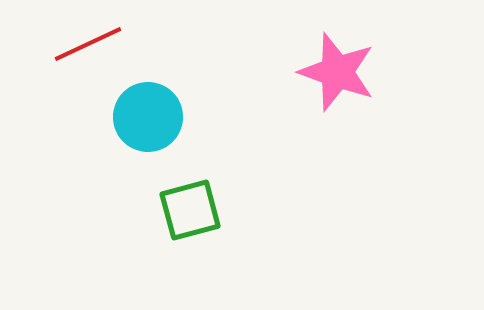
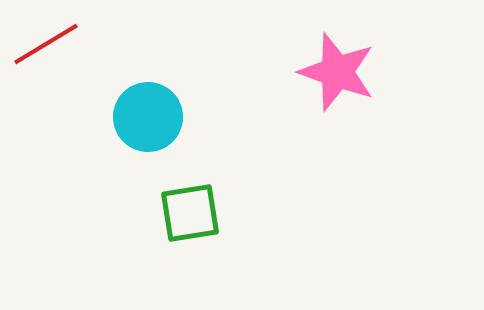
red line: moved 42 px left; rotated 6 degrees counterclockwise
green square: moved 3 px down; rotated 6 degrees clockwise
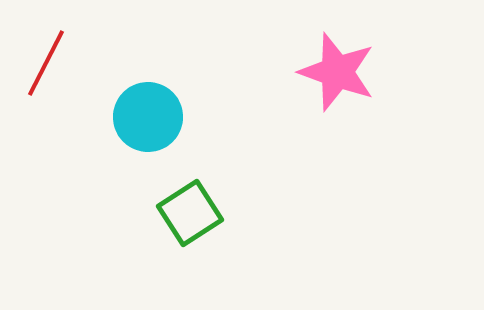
red line: moved 19 px down; rotated 32 degrees counterclockwise
green square: rotated 24 degrees counterclockwise
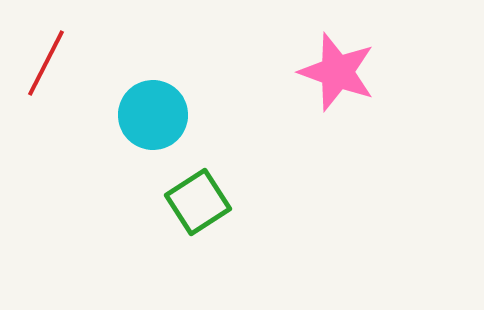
cyan circle: moved 5 px right, 2 px up
green square: moved 8 px right, 11 px up
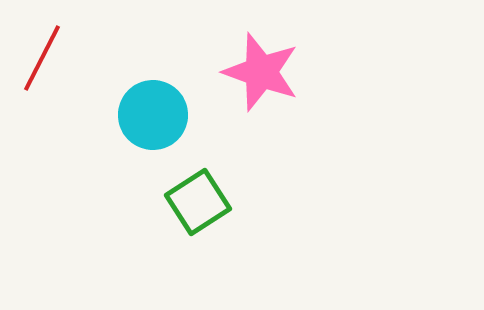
red line: moved 4 px left, 5 px up
pink star: moved 76 px left
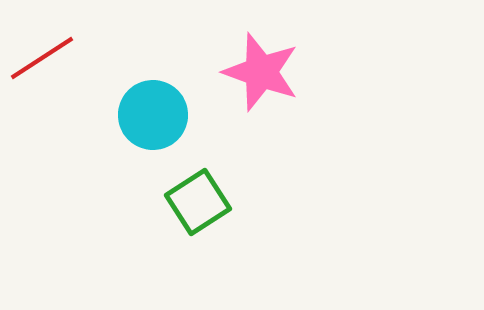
red line: rotated 30 degrees clockwise
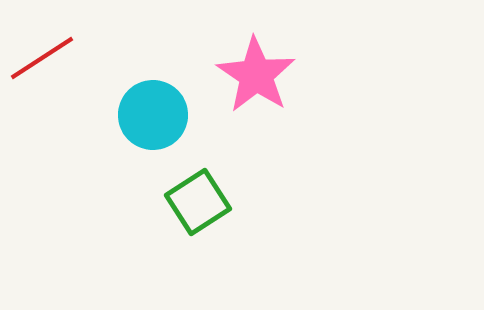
pink star: moved 5 px left, 3 px down; rotated 14 degrees clockwise
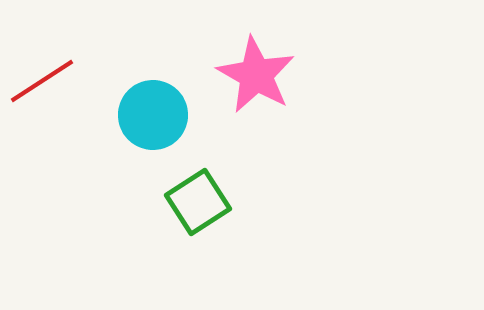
red line: moved 23 px down
pink star: rotated 4 degrees counterclockwise
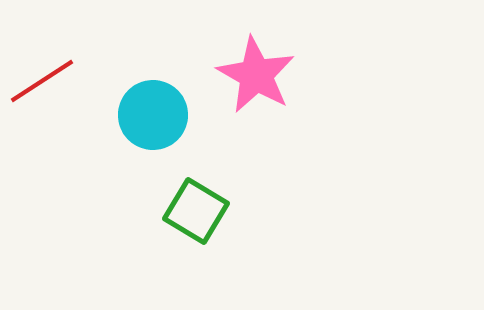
green square: moved 2 px left, 9 px down; rotated 26 degrees counterclockwise
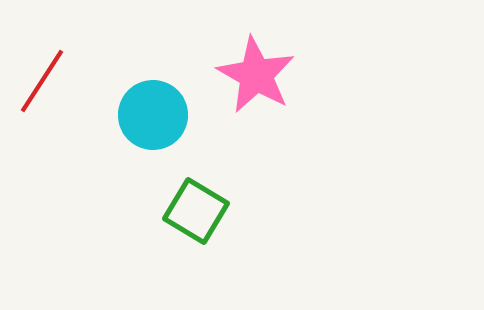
red line: rotated 24 degrees counterclockwise
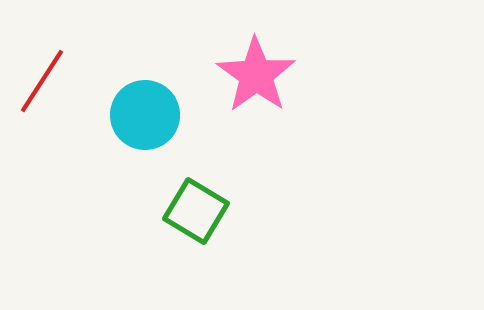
pink star: rotated 6 degrees clockwise
cyan circle: moved 8 px left
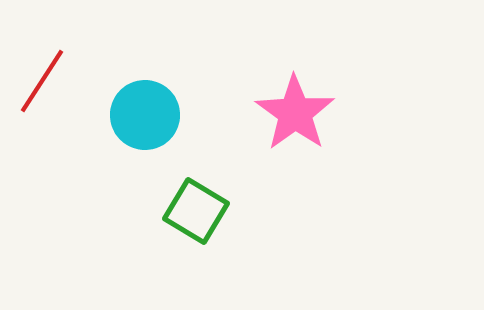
pink star: moved 39 px right, 38 px down
